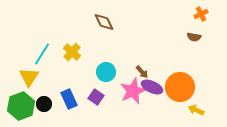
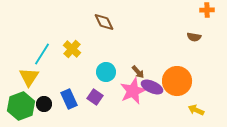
orange cross: moved 6 px right, 4 px up; rotated 24 degrees clockwise
yellow cross: moved 3 px up
brown arrow: moved 4 px left
orange circle: moved 3 px left, 6 px up
purple square: moved 1 px left
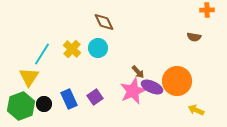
cyan circle: moved 8 px left, 24 px up
purple square: rotated 21 degrees clockwise
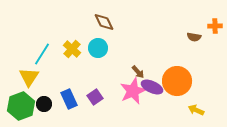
orange cross: moved 8 px right, 16 px down
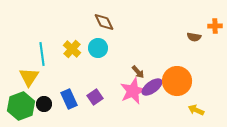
cyan line: rotated 40 degrees counterclockwise
purple ellipse: rotated 60 degrees counterclockwise
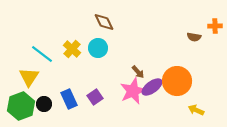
cyan line: rotated 45 degrees counterclockwise
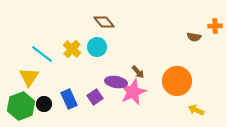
brown diamond: rotated 15 degrees counterclockwise
cyan circle: moved 1 px left, 1 px up
purple ellipse: moved 36 px left, 5 px up; rotated 45 degrees clockwise
pink star: moved 1 px down
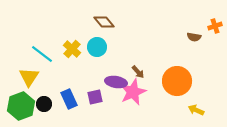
orange cross: rotated 16 degrees counterclockwise
purple square: rotated 21 degrees clockwise
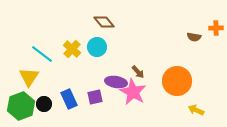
orange cross: moved 1 px right, 2 px down; rotated 16 degrees clockwise
pink star: rotated 20 degrees counterclockwise
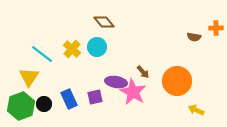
brown arrow: moved 5 px right
